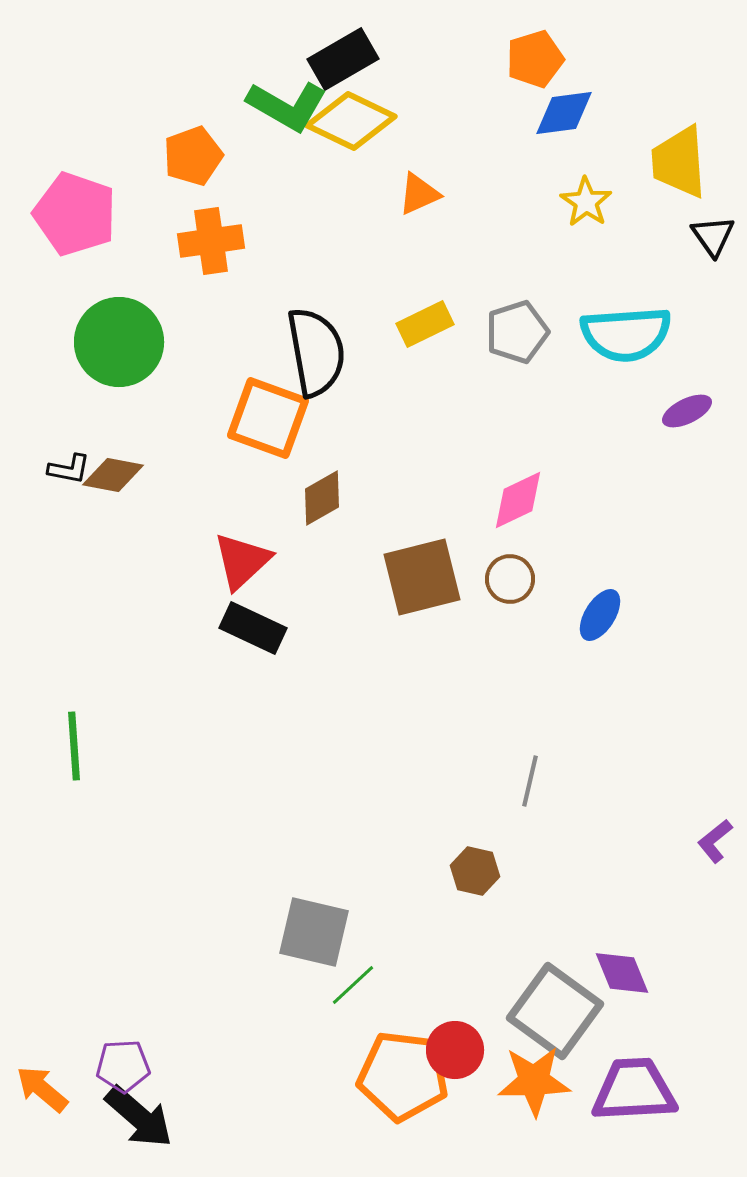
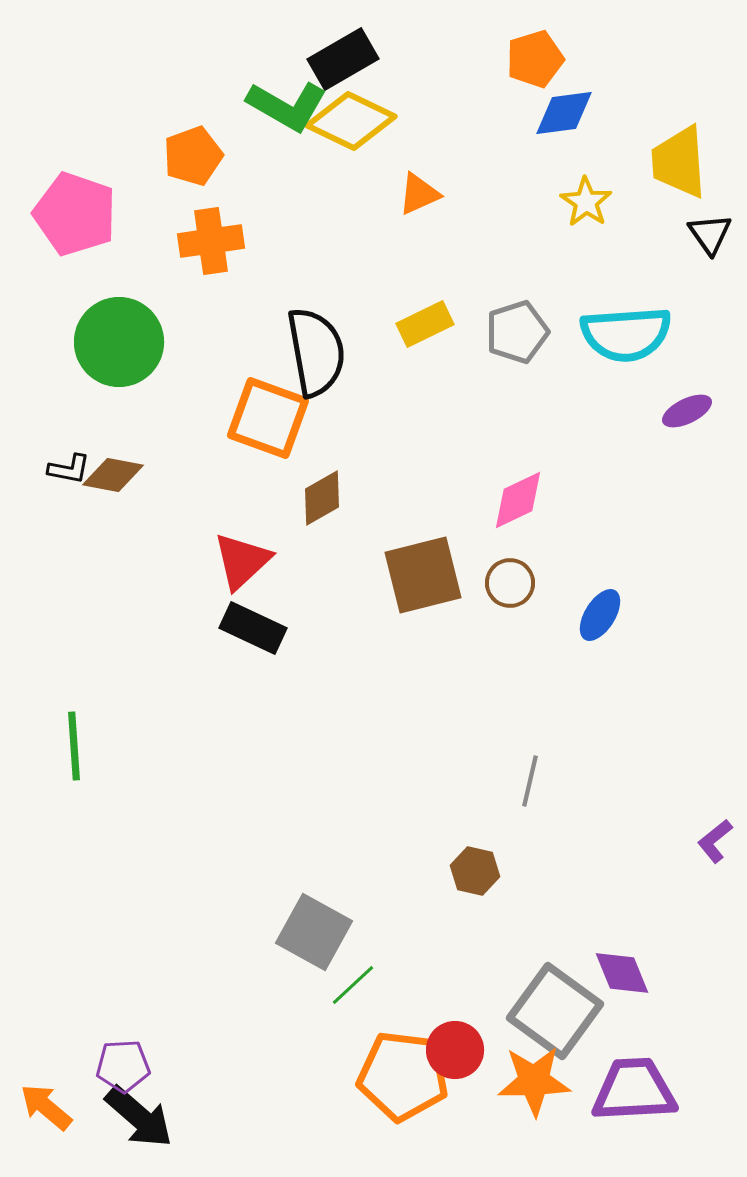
black triangle at (713, 236): moved 3 px left, 2 px up
brown square at (422, 577): moved 1 px right, 2 px up
brown circle at (510, 579): moved 4 px down
gray square at (314, 932): rotated 16 degrees clockwise
orange arrow at (42, 1089): moved 4 px right, 18 px down
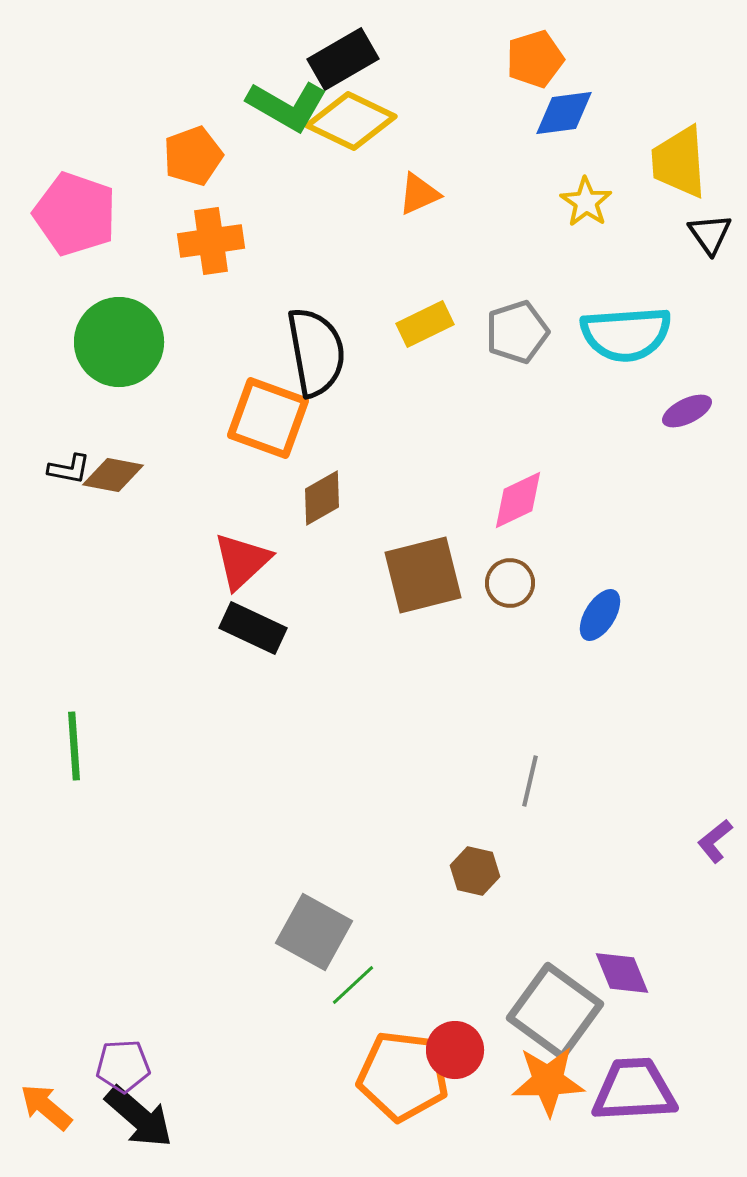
orange star at (534, 1081): moved 14 px right
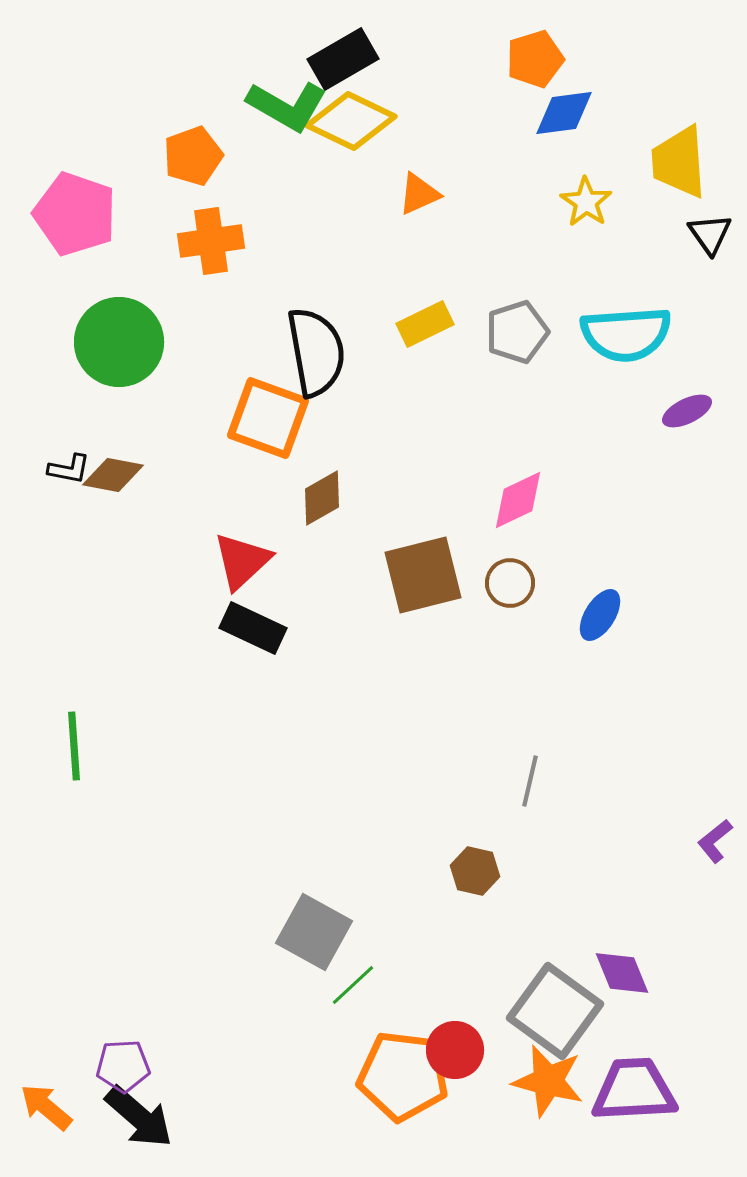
orange star at (548, 1081): rotated 16 degrees clockwise
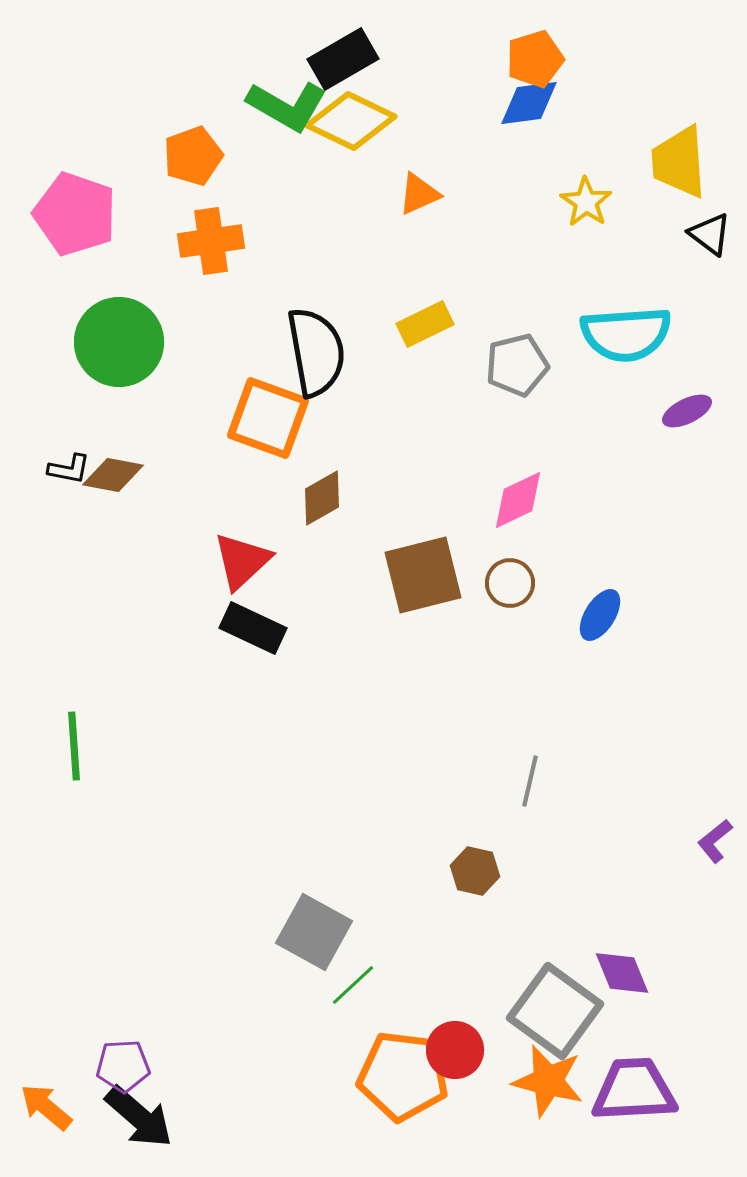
blue diamond at (564, 113): moved 35 px left, 10 px up
black triangle at (710, 234): rotated 18 degrees counterclockwise
gray pentagon at (517, 332): moved 33 px down; rotated 4 degrees clockwise
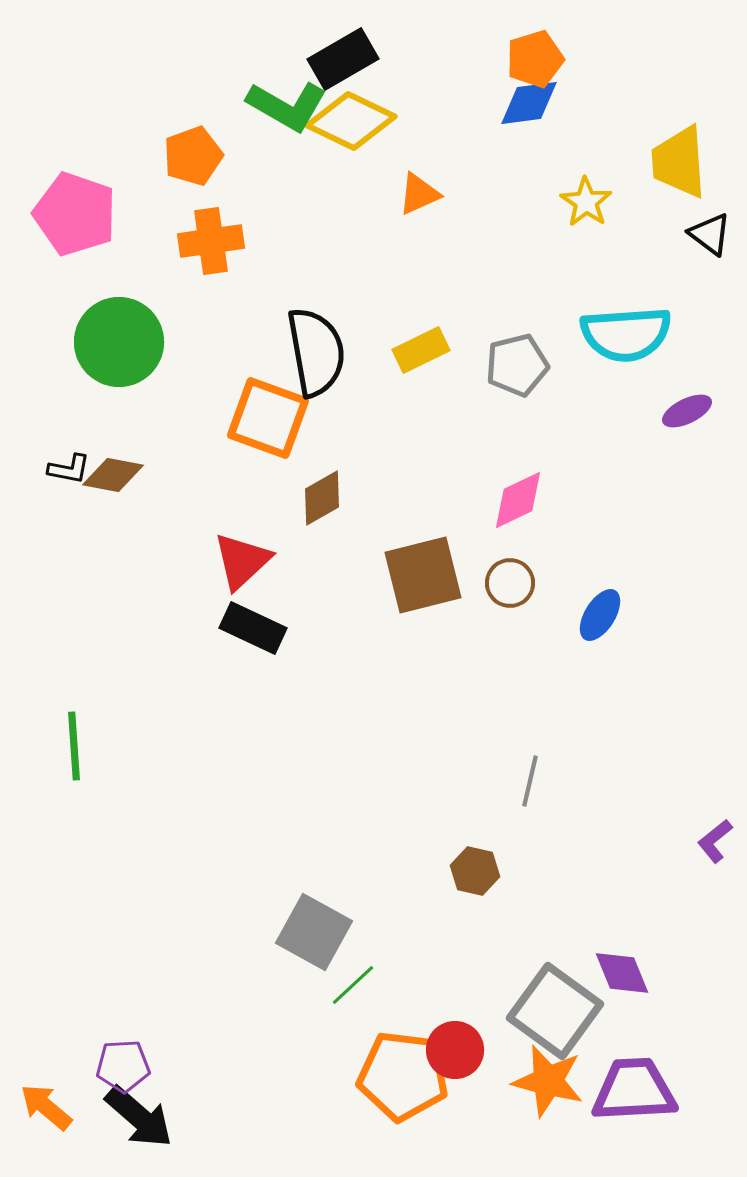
yellow rectangle at (425, 324): moved 4 px left, 26 px down
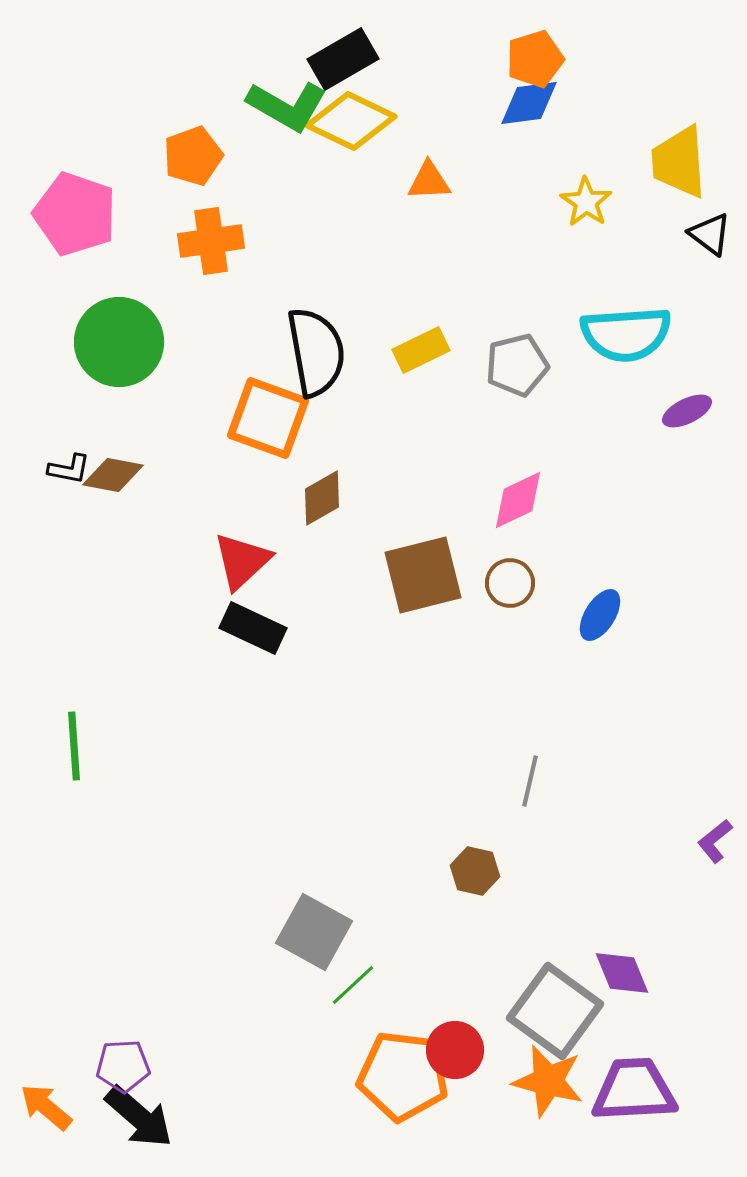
orange triangle at (419, 194): moved 10 px right, 13 px up; rotated 21 degrees clockwise
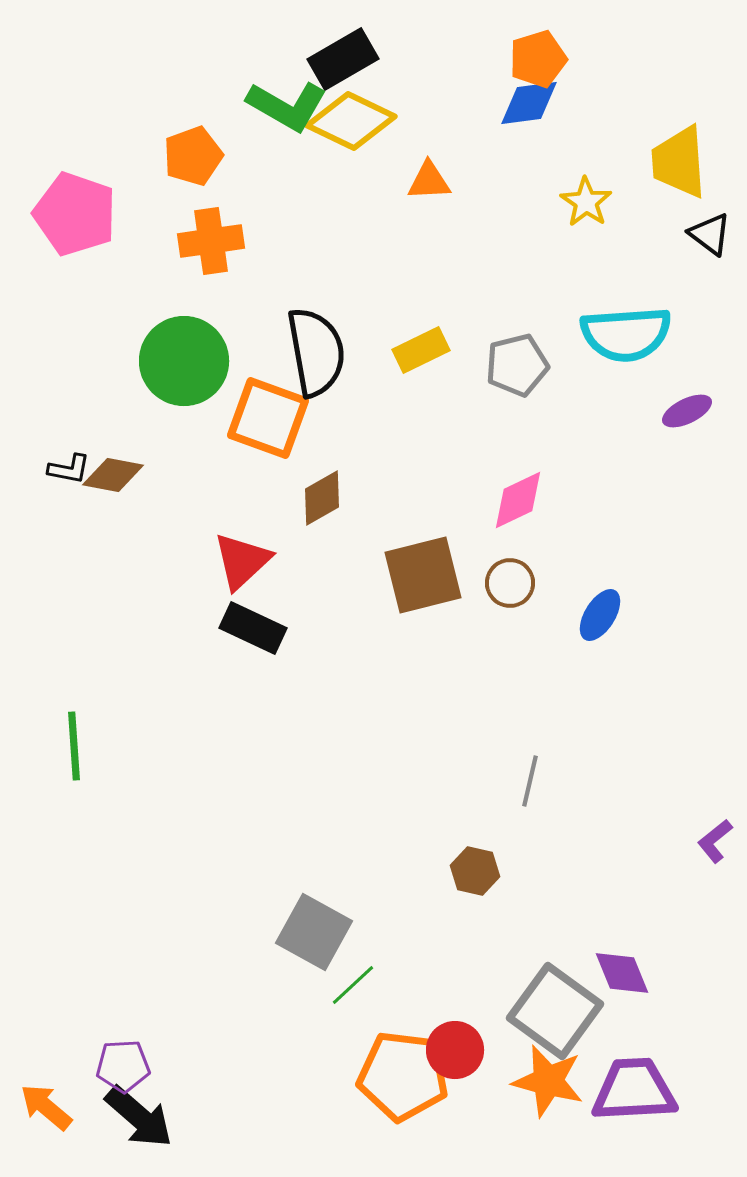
orange pentagon at (535, 59): moved 3 px right
green circle at (119, 342): moved 65 px right, 19 px down
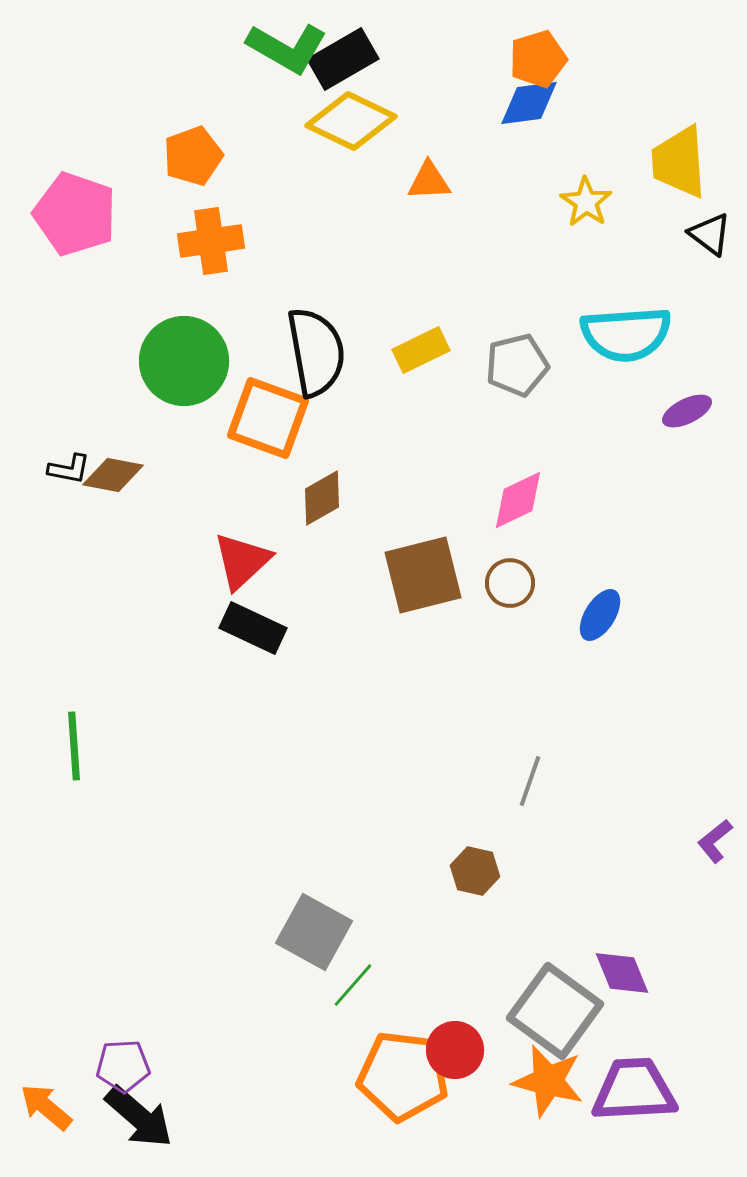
green L-shape at (287, 106): moved 58 px up
gray line at (530, 781): rotated 6 degrees clockwise
green line at (353, 985): rotated 6 degrees counterclockwise
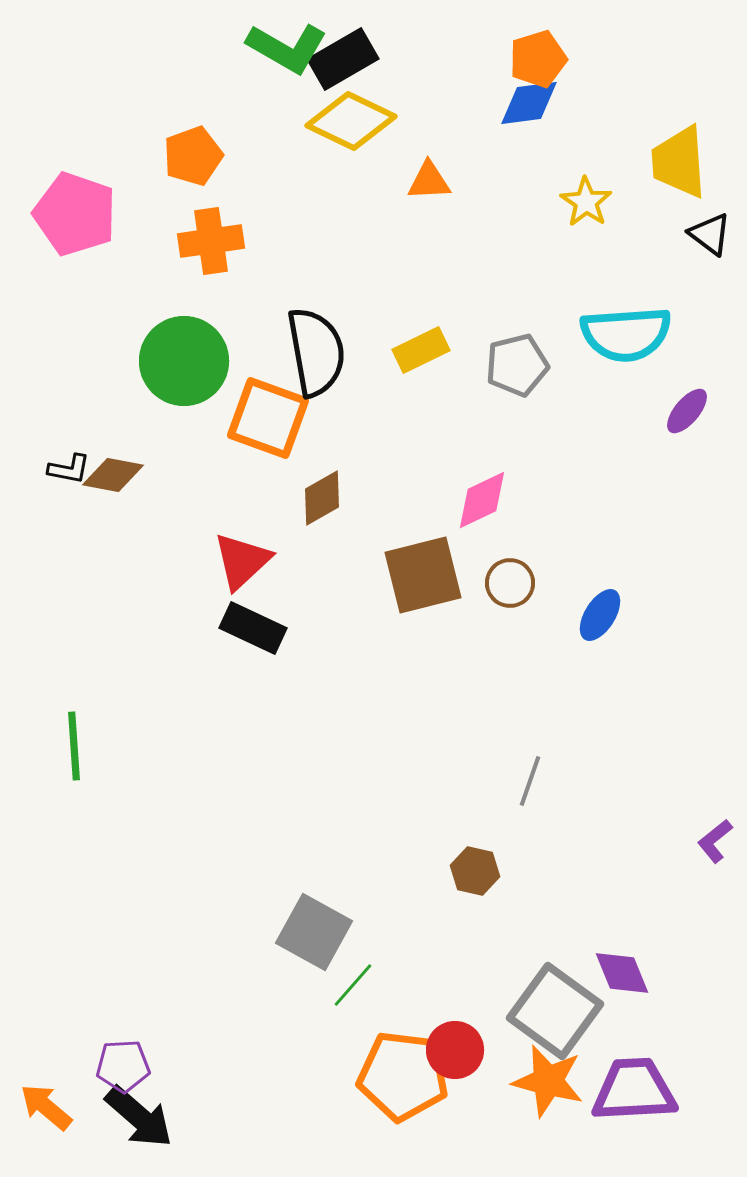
purple ellipse at (687, 411): rotated 24 degrees counterclockwise
pink diamond at (518, 500): moved 36 px left
